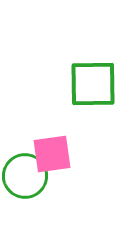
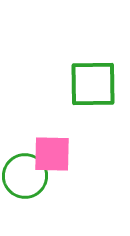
pink square: rotated 9 degrees clockwise
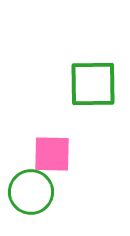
green circle: moved 6 px right, 16 px down
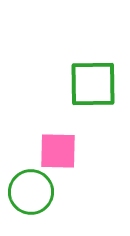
pink square: moved 6 px right, 3 px up
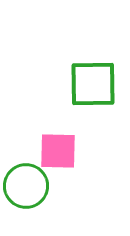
green circle: moved 5 px left, 6 px up
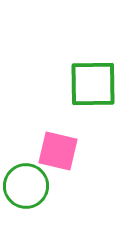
pink square: rotated 12 degrees clockwise
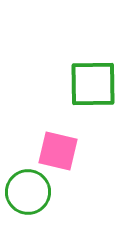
green circle: moved 2 px right, 6 px down
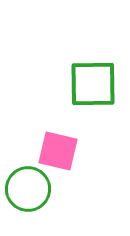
green circle: moved 3 px up
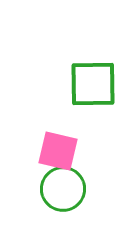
green circle: moved 35 px right
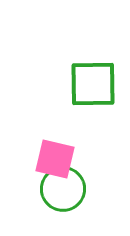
pink square: moved 3 px left, 8 px down
